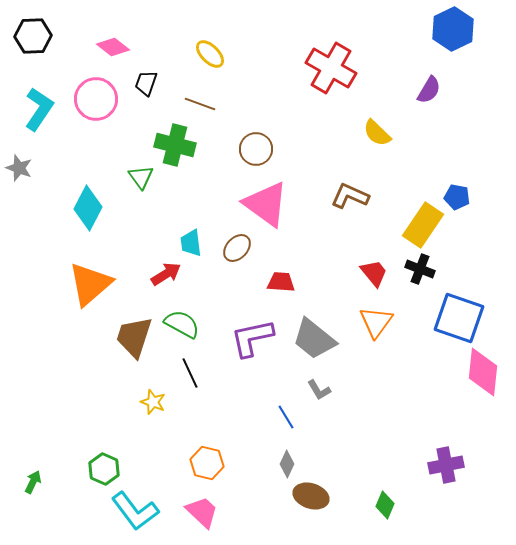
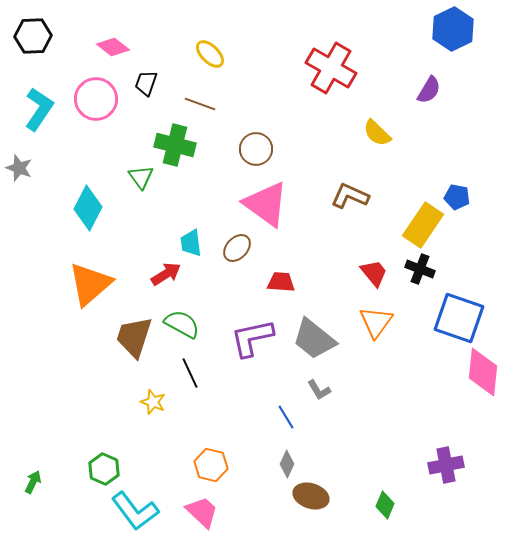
orange hexagon at (207, 463): moved 4 px right, 2 px down
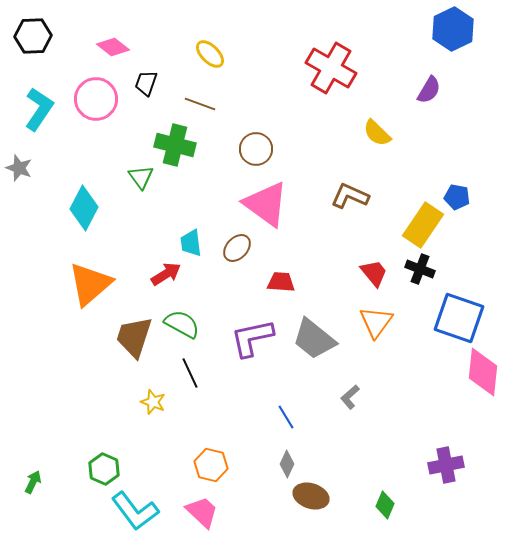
cyan diamond at (88, 208): moved 4 px left
gray L-shape at (319, 390): moved 31 px right, 7 px down; rotated 80 degrees clockwise
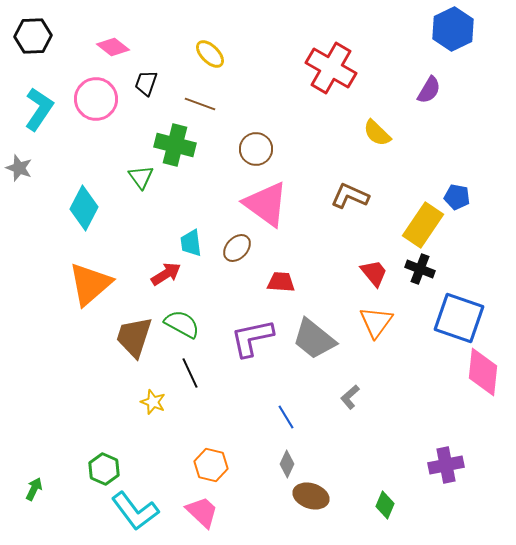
green arrow at (33, 482): moved 1 px right, 7 px down
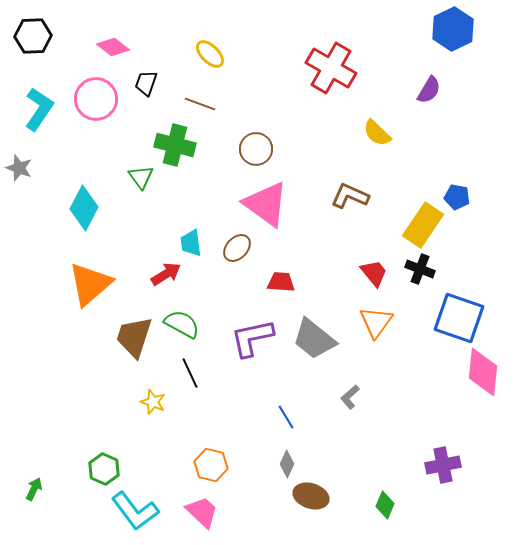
purple cross at (446, 465): moved 3 px left
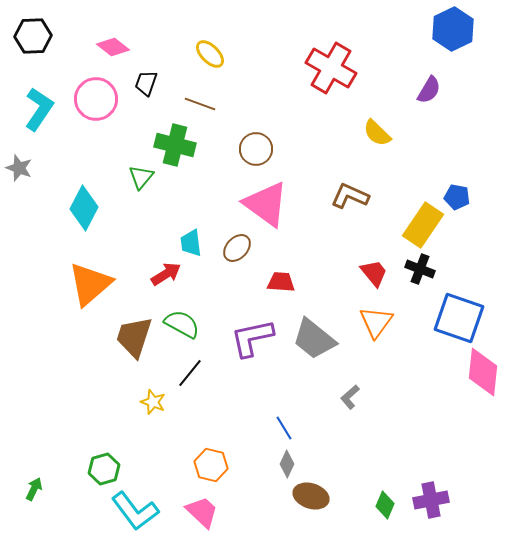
green triangle at (141, 177): rotated 16 degrees clockwise
black line at (190, 373): rotated 64 degrees clockwise
blue line at (286, 417): moved 2 px left, 11 px down
purple cross at (443, 465): moved 12 px left, 35 px down
green hexagon at (104, 469): rotated 20 degrees clockwise
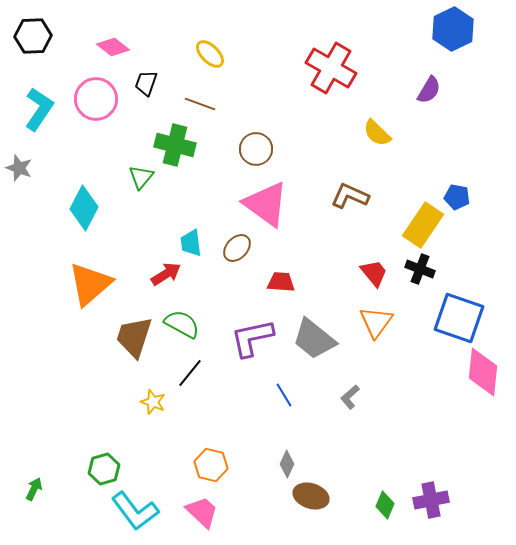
blue line at (284, 428): moved 33 px up
